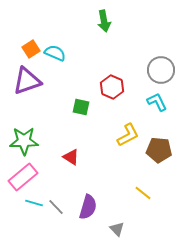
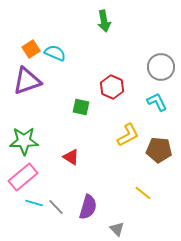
gray circle: moved 3 px up
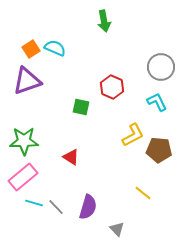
cyan semicircle: moved 5 px up
yellow L-shape: moved 5 px right
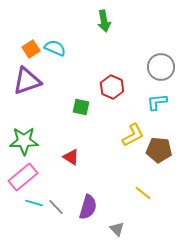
cyan L-shape: rotated 70 degrees counterclockwise
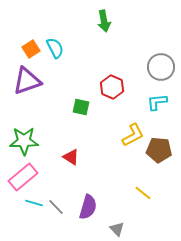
cyan semicircle: rotated 40 degrees clockwise
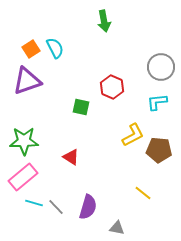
gray triangle: moved 1 px up; rotated 35 degrees counterclockwise
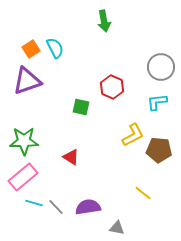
purple semicircle: rotated 115 degrees counterclockwise
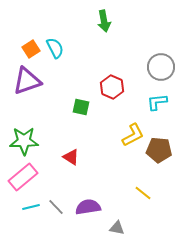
cyan line: moved 3 px left, 4 px down; rotated 30 degrees counterclockwise
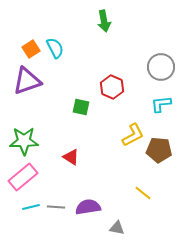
cyan L-shape: moved 4 px right, 2 px down
gray line: rotated 42 degrees counterclockwise
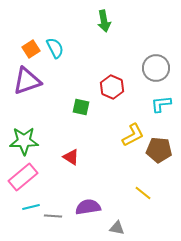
gray circle: moved 5 px left, 1 px down
gray line: moved 3 px left, 9 px down
